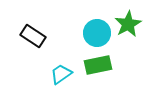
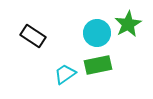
cyan trapezoid: moved 4 px right
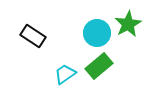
green rectangle: moved 1 px right, 1 px down; rotated 28 degrees counterclockwise
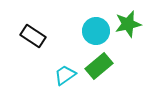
green star: rotated 16 degrees clockwise
cyan circle: moved 1 px left, 2 px up
cyan trapezoid: moved 1 px down
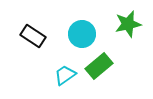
cyan circle: moved 14 px left, 3 px down
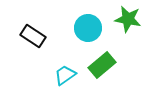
green star: moved 5 px up; rotated 24 degrees clockwise
cyan circle: moved 6 px right, 6 px up
green rectangle: moved 3 px right, 1 px up
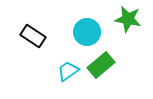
cyan circle: moved 1 px left, 4 px down
green rectangle: moved 1 px left
cyan trapezoid: moved 3 px right, 4 px up
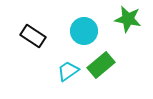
cyan circle: moved 3 px left, 1 px up
